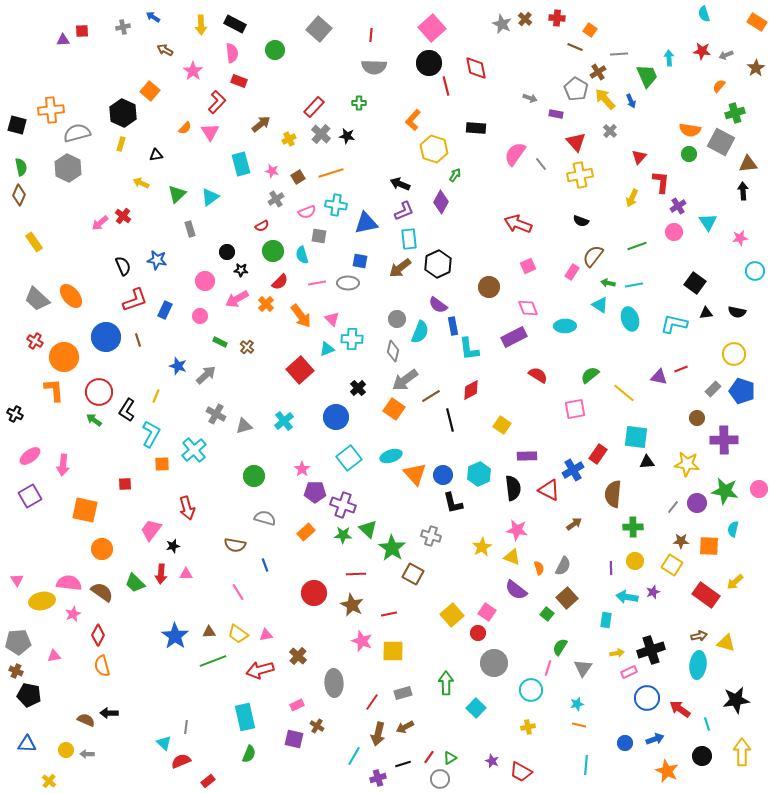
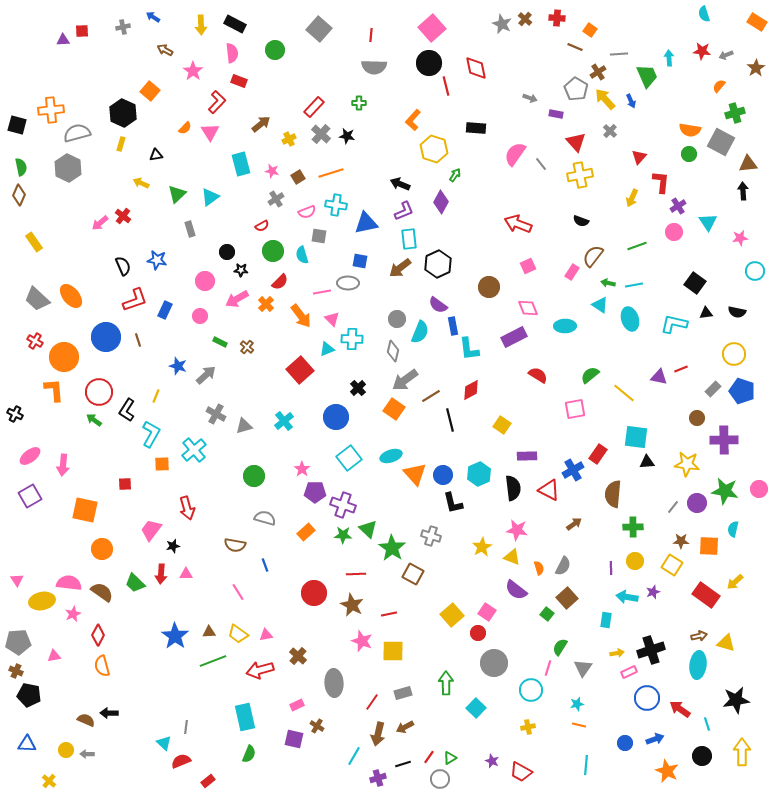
pink line at (317, 283): moved 5 px right, 9 px down
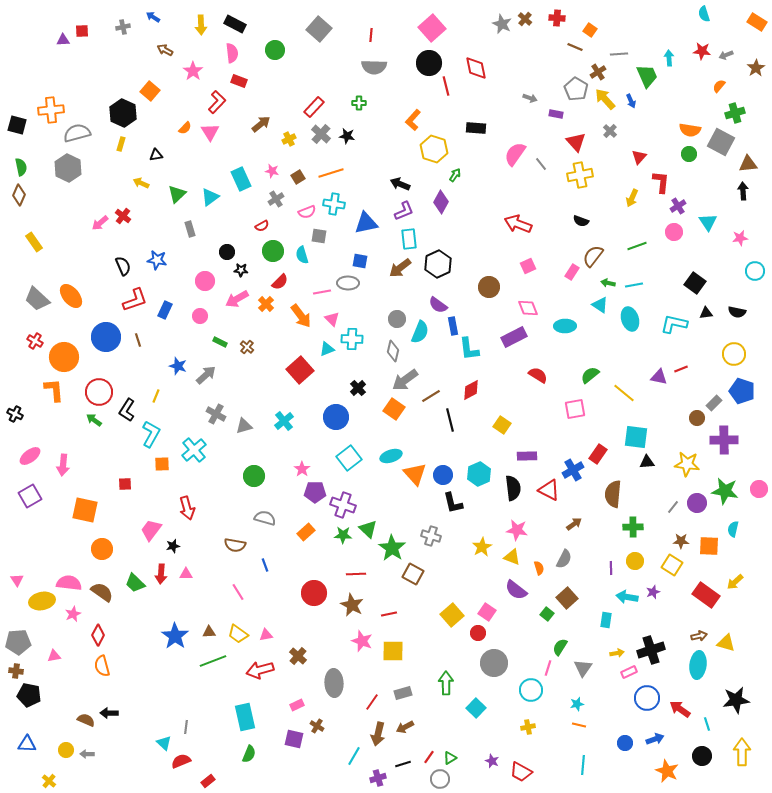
cyan rectangle at (241, 164): moved 15 px down; rotated 10 degrees counterclockwise
cyan cross at (336, 205): moved 2 px left, 1 px up
gray rectangle at (713, 389): moved 1 px right, 14 px down
gray semicircle at (563, 566): moved 1 px right, 7 px up
brown cross at (16, 671): rotated 16 degrees counterclockwise
cyan line at (586, 765): moved 3 px left
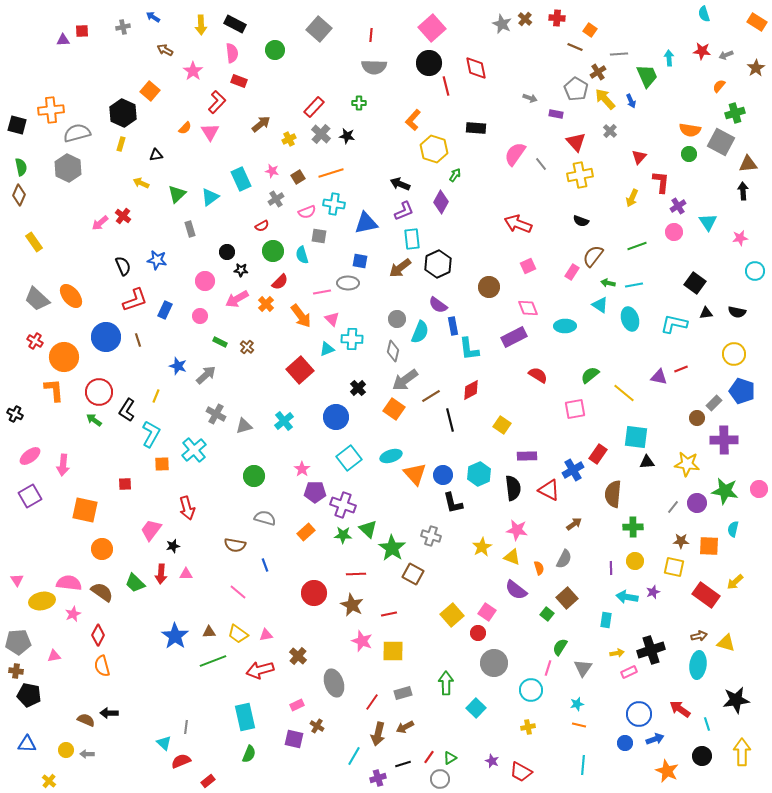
cyan rectangle at (409, 239): moved 3 px right
yellow square at (672, 565): moved 2 px right, 2 px down; rotated 20 degrees counterclockwise
pink line at (238, 592): rotated 18 degrees counterclockwise
gray ellipse at (334, 683): rotated 16 degrees counterclockwise
blue circle at (647, 698): moved 8 px left, 16 px down
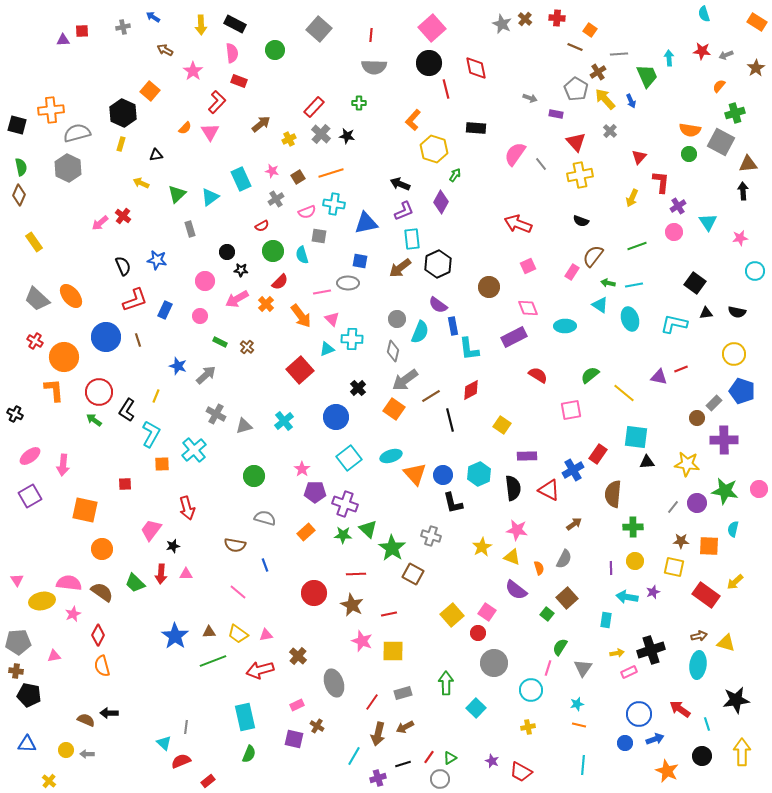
red line at (446, 86): moved 3 px down
pink square at (575, 409): moved 4 px left, 1 px down
purple cross at (343, 505): moved 2 px right, 1 px up
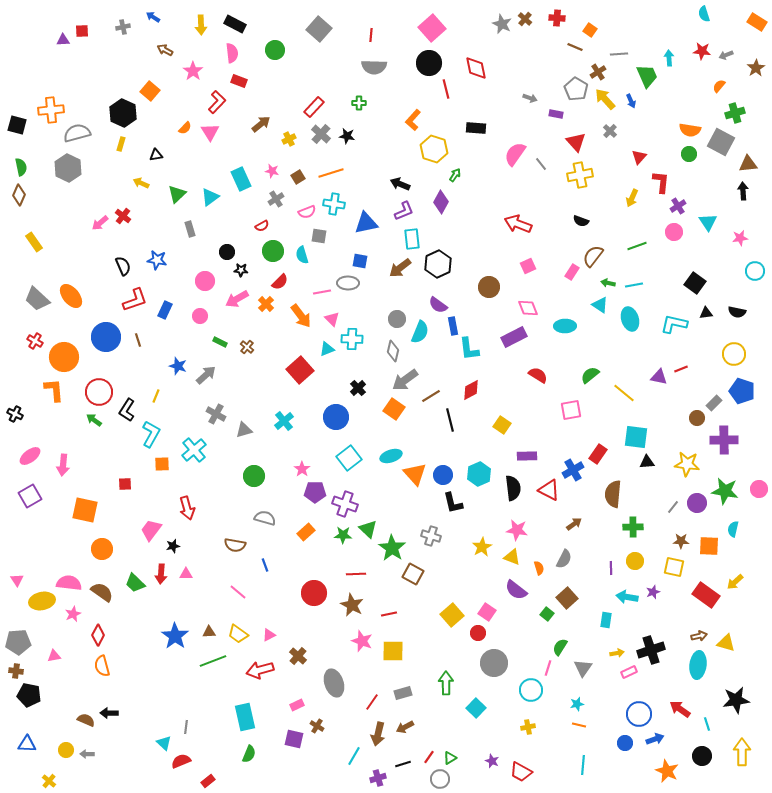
gray triangle at (244, 426): moved 4 px down
pink triangle at (266, 635): moved 3 px right; rotated 16 degrees counterclockwise
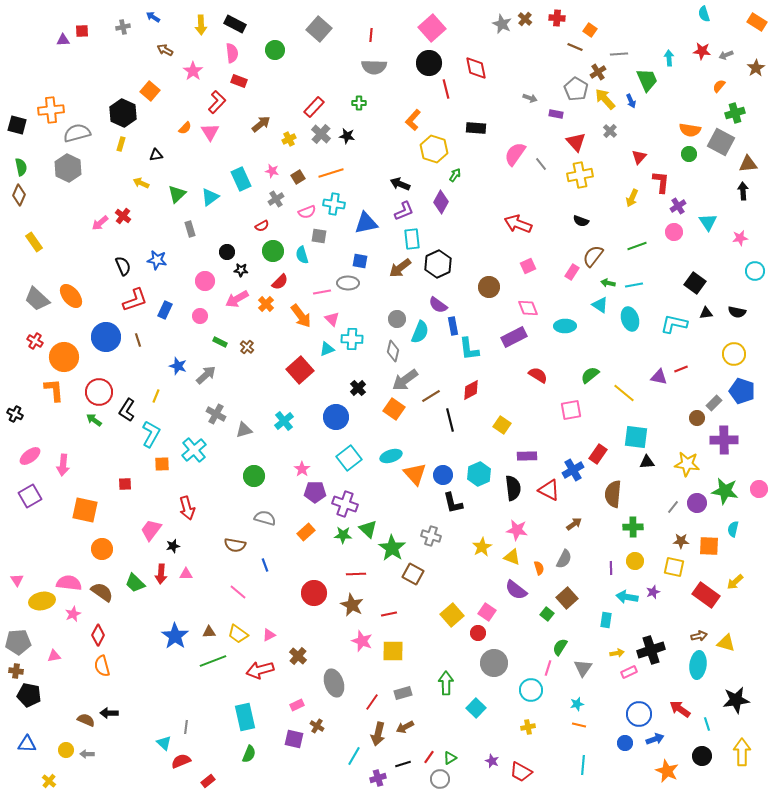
green trapezoid at (647, 76): moved 4 px down
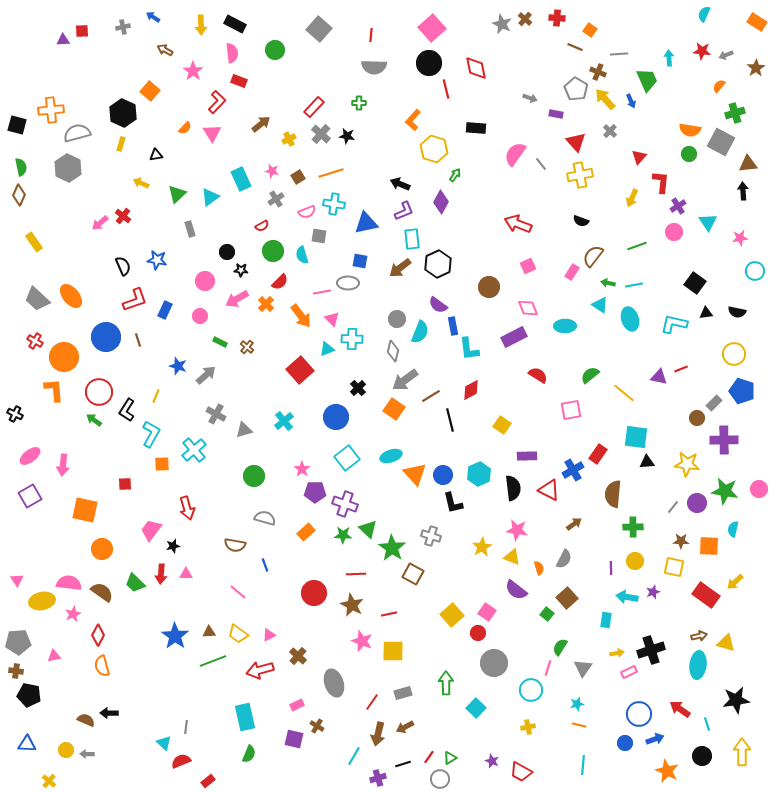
cyan semicircle at (704, 14): rotated 42 degrees clockwise
brown cross at (598, 72): rotated 35 degrees counterclockwise
pink triangle at (210, 132): moved 2 px right, 1 px down
cyan square at (349, 458): moved 2 px left
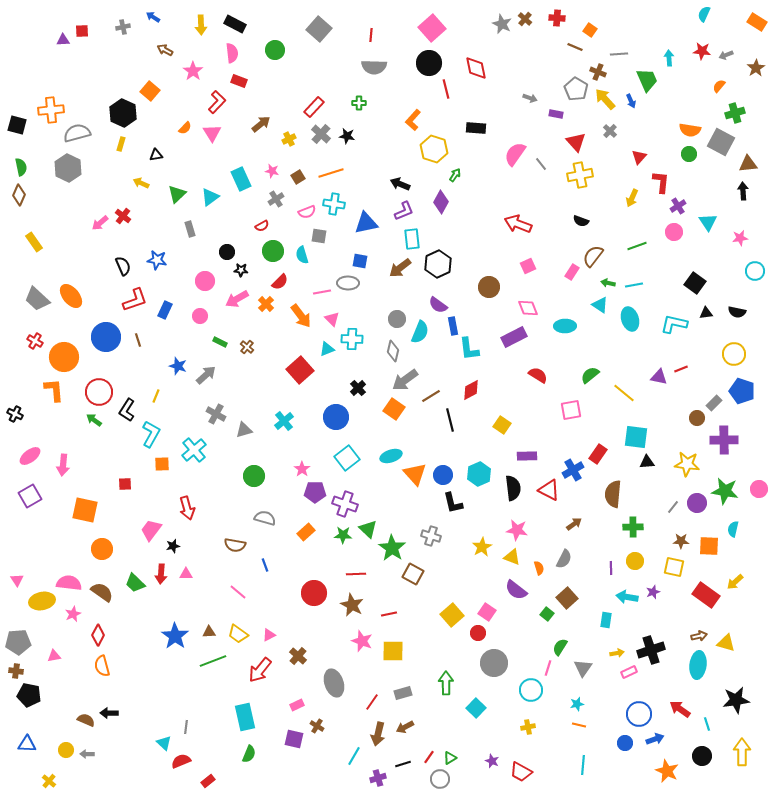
red arrow at (260, 670): rotated 36 degrees counterclockwise
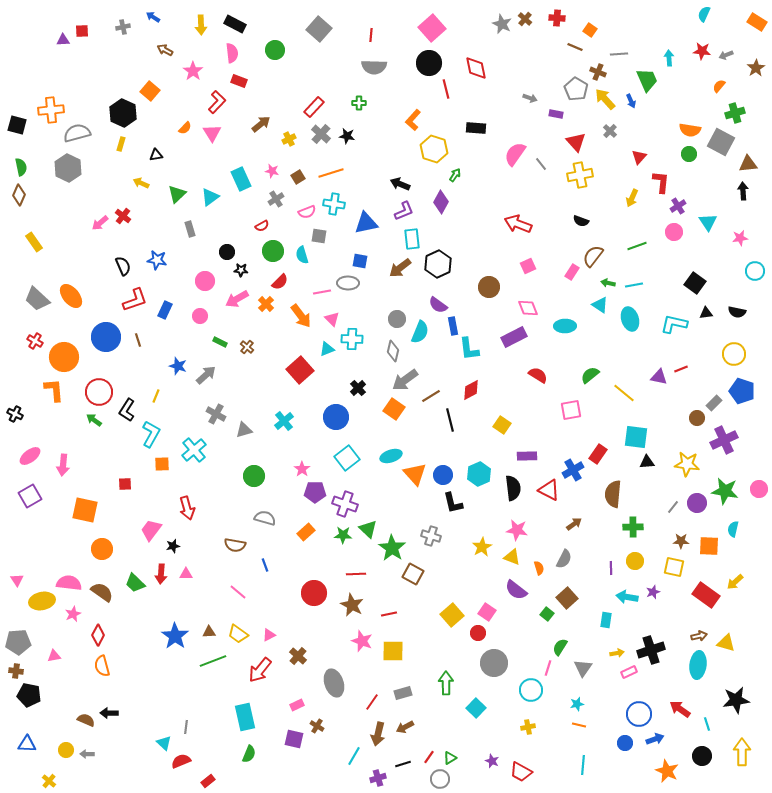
purple cross at (724, 440): rotated 24 degrees counterclockwise
